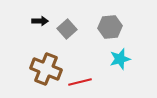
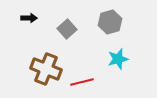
black arrow: moved 11 px left, 3 px up
gray hexagon: moved 5 px up; rotated 10 degrees counterclockwise
cyan star: moved 2 px left
red line: moved 2 px right
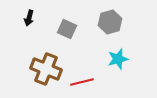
black arrow: rotated 105 degrees clockwise
gray square: rotated 24 degrees counterclockwise
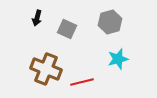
black arrow: moved 8 px right
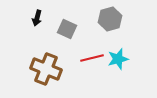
gray hexagon: moved 3 px up
red line: moved 10 px right, 24 px up
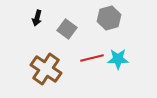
gray hexagon: moved 1 px left, 1 px up
gray square: rotated 12 degrees clockwise
cyan star: rotated 15 degrees clockwise
brown cross: rotated 12 degrees clockwise
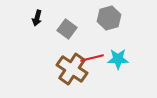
brown cross: moved 26 px right
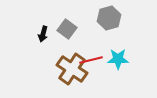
black arrow: moved 6 px right, 16 px down
red line: moved 1 px left, 2 px down
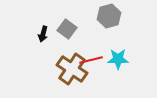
gray hexagon: moved 2 px up
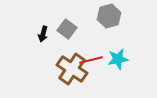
cyan star: rotated 10 degrees counterclockwise
